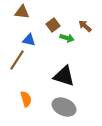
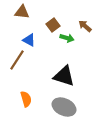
blue triangle: rotated 16 degrees clockwise
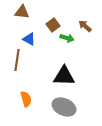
blue triangle: moved 1 px up
brown line: rotated 25 degrees counterclockwise
black triangle: rotated 15 degrees counterclockwise
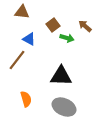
brown line: rotated 30 degrees clockwise
black triangle: moved 3 px left
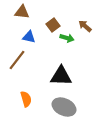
blue triangle: moved 2 px up; rotated 16 degrees counterclockwise
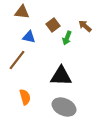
green arrow: rotated 96 degrees clockwise
orange semicircle: moved 1 px left, 2 px up
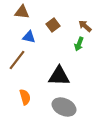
green arrow: moved 12 px right, 6 px down
black triangle: moved 2 px left
